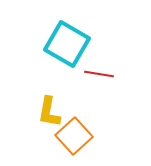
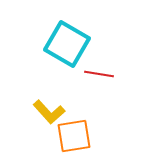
yellow L-shape: rotated 52 degrees counterclockwise
orange square: rotated 33 degrees clockwise
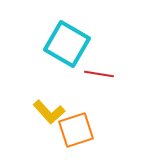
orange square: moved 2 px right, 6 px up; rotated 9 degrees counterclockwise
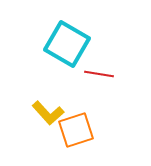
yellow L-shape: moved 1 px left, 1 px down
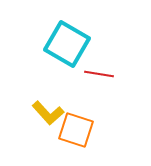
orange square: rotated 36 degrees clockwise
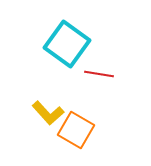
cyan square: rotated 6 degrees clockwise
orange square: rotated 12 degrees clockwise
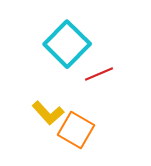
cyan square: rotated 9 degrees clockwise
red line: rotated 32 degrees counterclockwise
